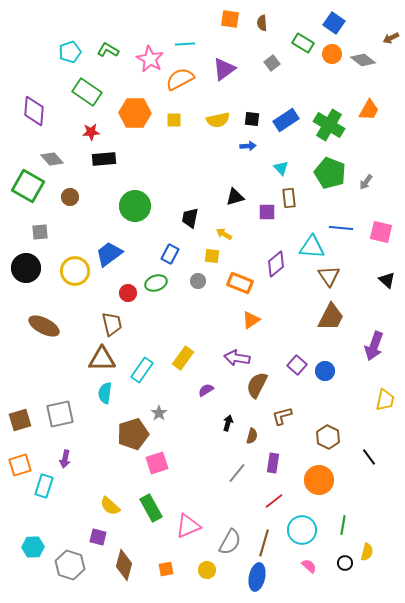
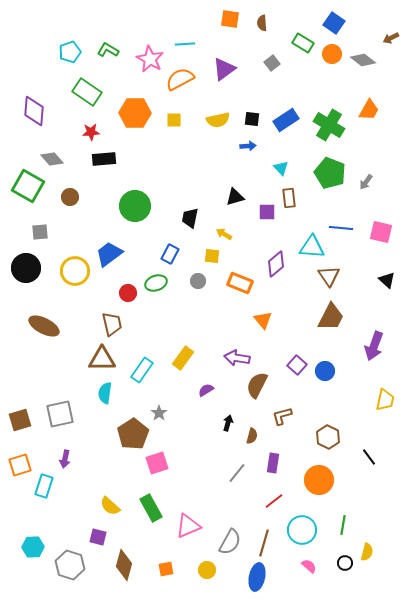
orange triangle at (251, 320): moved 12 px right; rotated 36 degrees counterclockwise
brown pentagon at (133, 434): rotated 16 degrees counterclockwise
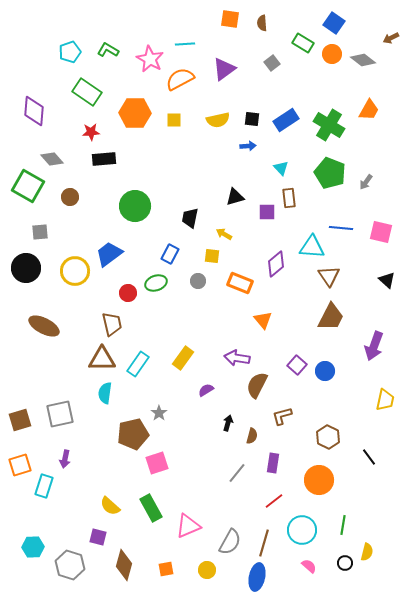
cyan rectangle at (142, 370): moved 4 px left, 6 px up
brown pentagon at (133, 434): rotated 20 degrees clockwise
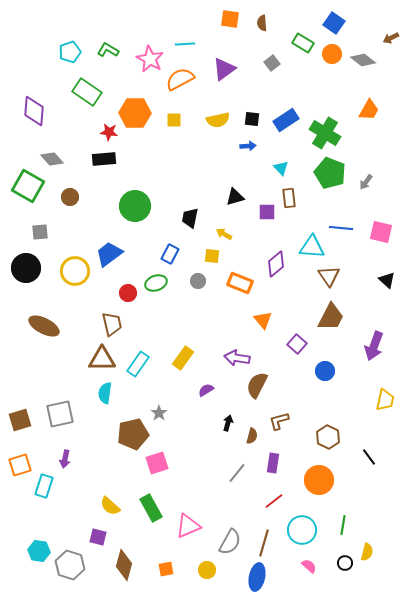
green cross at (329, 125): moved 4 px left, 8 px down
red star at (91, 132): moved 18 px right; rotated 12 degrees clockwise
purple square at (297, 365): moved 21 px up
brown L-shape at (282, 416): moved 3 px left, 5 px down
cyan hexagon at (33, 547): moved 6 px right, 4 px down; rotated 10 degrees clockwise
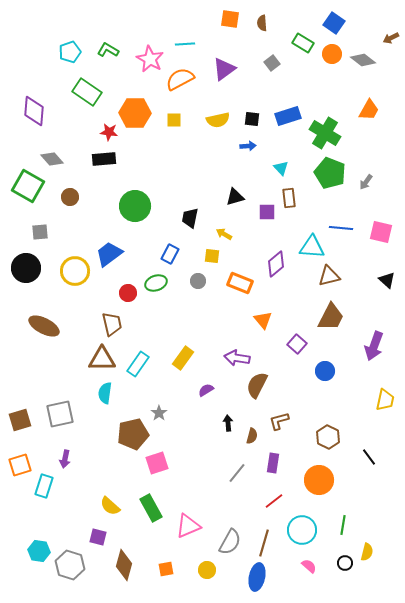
blue rectangle at (286, 120): moved 2 px right, 4 px up; rotated 15 degrees clockwise
brown triangle at (329, 276): rotated 50 degrees clockwise
black arrow at (228, 423): rotated 21 degrees counterclockwise
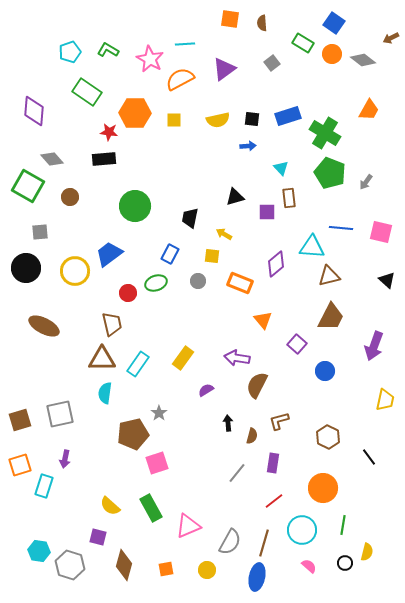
orange circle at (319, 480): moved 4 px right, 8 px down
